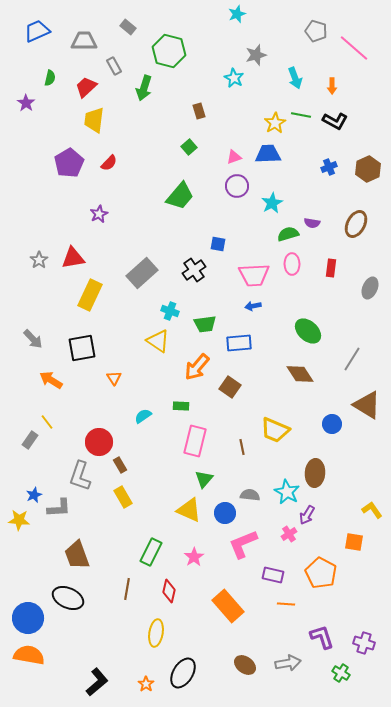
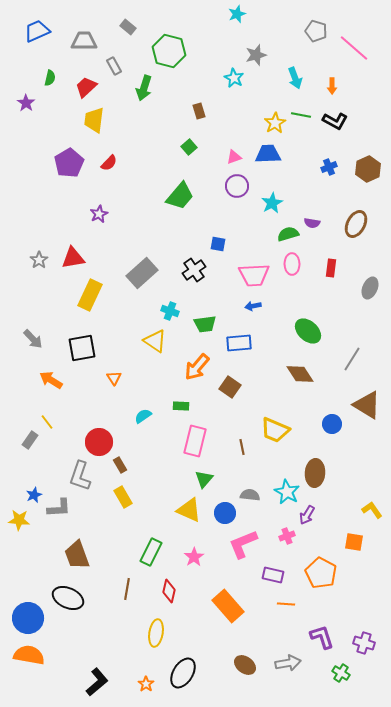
yellow triangle at (158, 341): moved 3 px left
pink cross at (289, 534): moved 2 px left, 2 px down; rotated 14 degrees clockwise
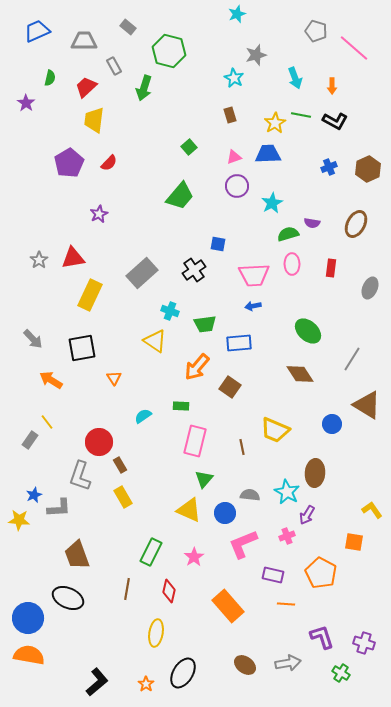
brown rectangle at (199, 111): moved 31 px right, 4 px down
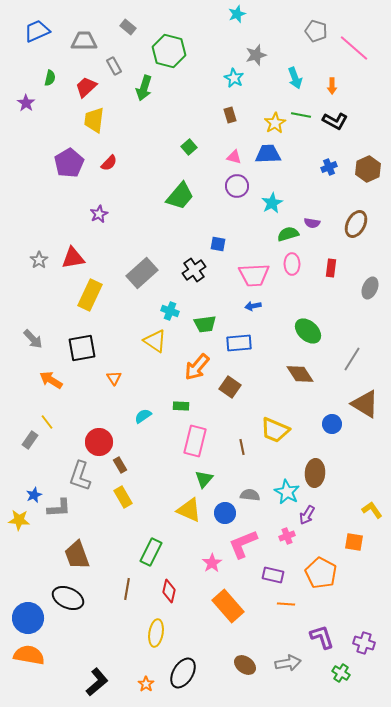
pink triangle at (234, 157): rotated 35 degrees clockwise
brown triangle at (367, 405): moved 2 px left, 1 px up
pink star at (194, 557): moved 18 px right, 6 px down
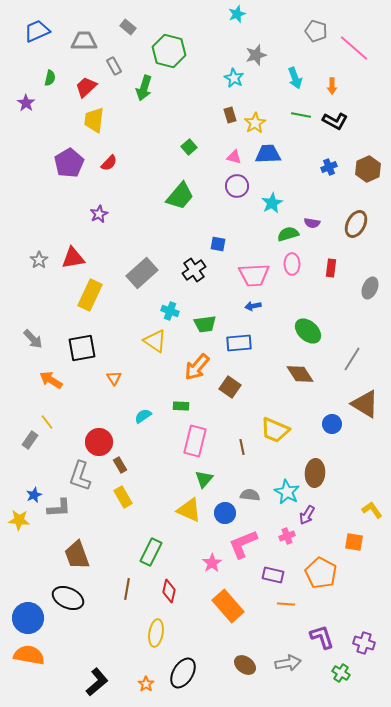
yellow star at (275, 123): moved 20 px left
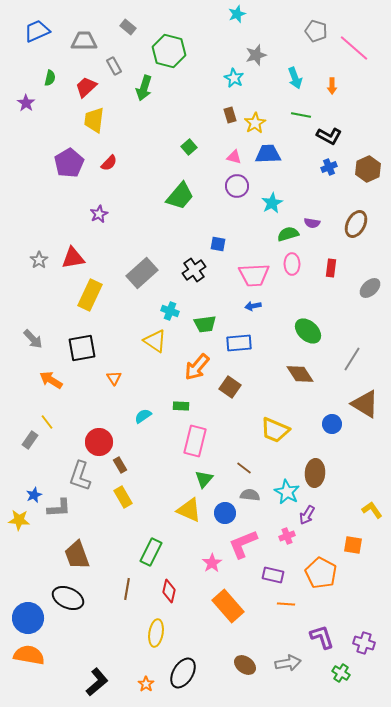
black L-shape at (335, 121): moved 6 px left, 15 px down
gray ellipse at (370, 288): rotated 25 degrees clockwise
brown line at (242, 447): moved 2 px right, 21 px down; rotated 42 degrees counterclockwise
orange square at (354, 542): moved 1 px left, 3 px down
